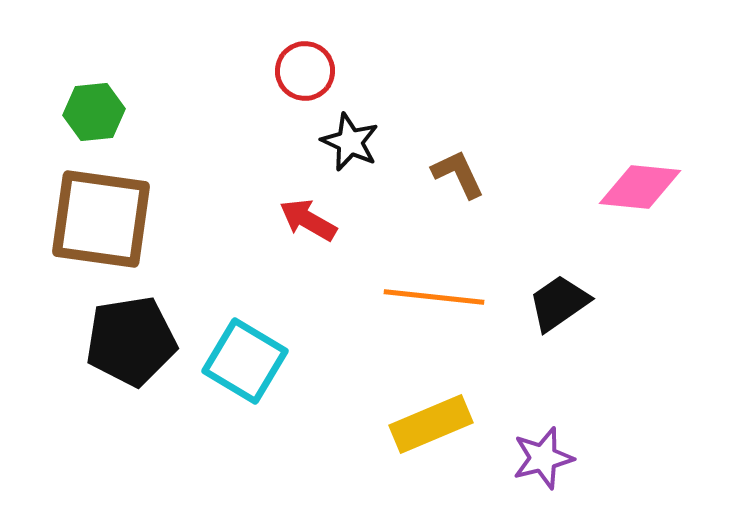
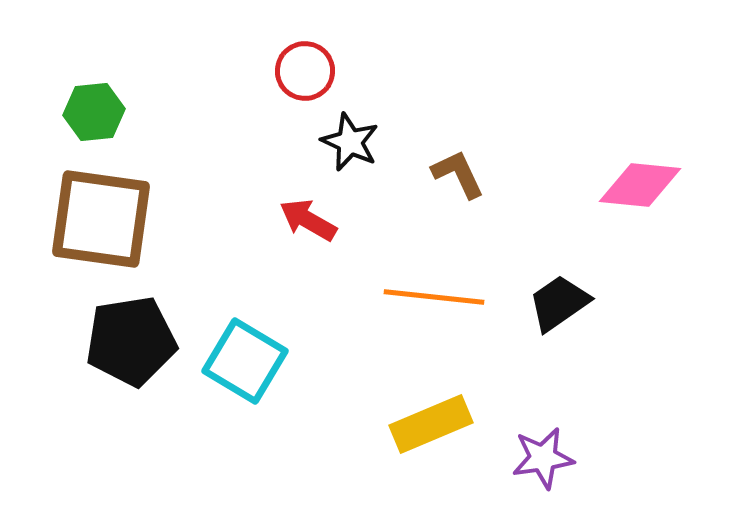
pink diamond: moved 2 px up
purple star: rotated 6 degrees clockwise
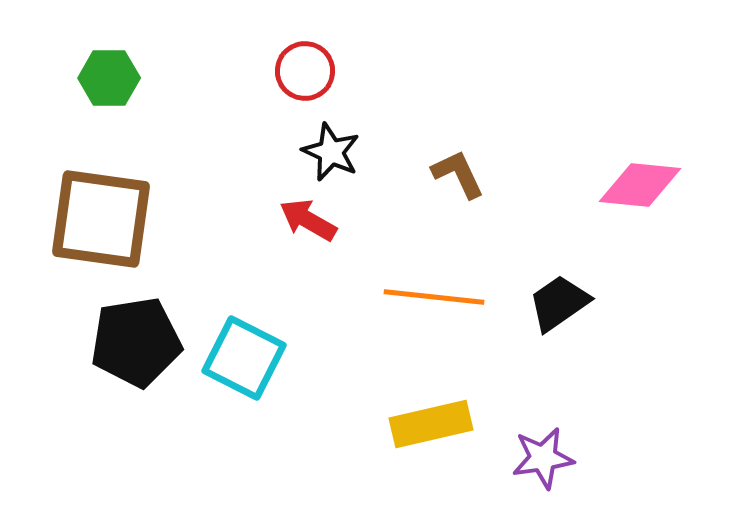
green hexagon: moved 15 px right, 34 px up; rotated 6 degrees clockwise
black star: moved 19 px left, 10 px down
black pentagon: moved 5 px right, 1 px down
cyan square: moved 1 px left, 3 px up; rotated 4 degrees counterclockwise
yellow rectangle: rotated 10 degrees clockwise
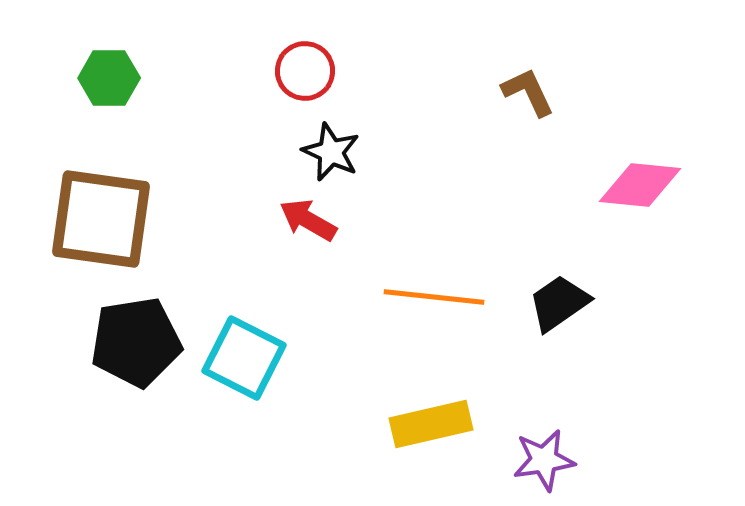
brown L-shape: moved 70 px right, 82 px up
purple star: moved 1 px right, 2 px down
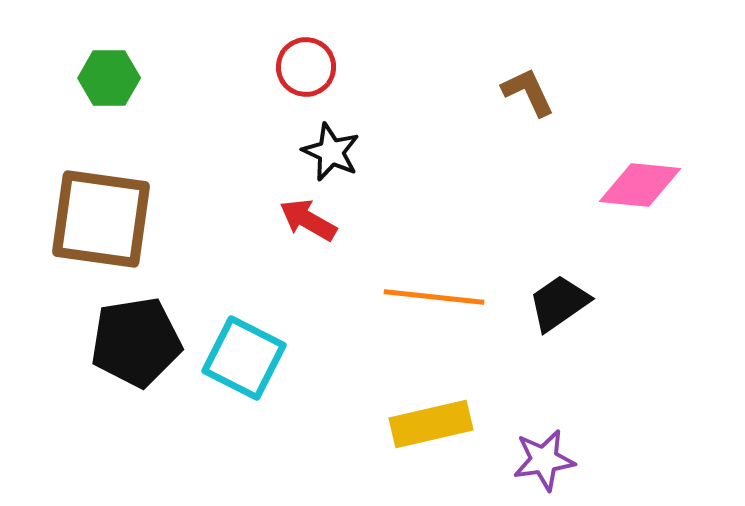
red circle: moved 1 px right, 4 px up
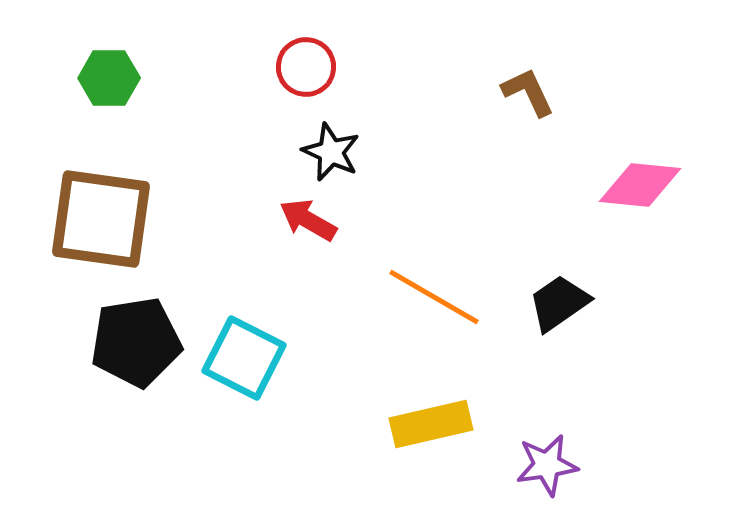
orange line: rotated 24 degrees clockwise
purple star: moved 3 px right, 5 px down
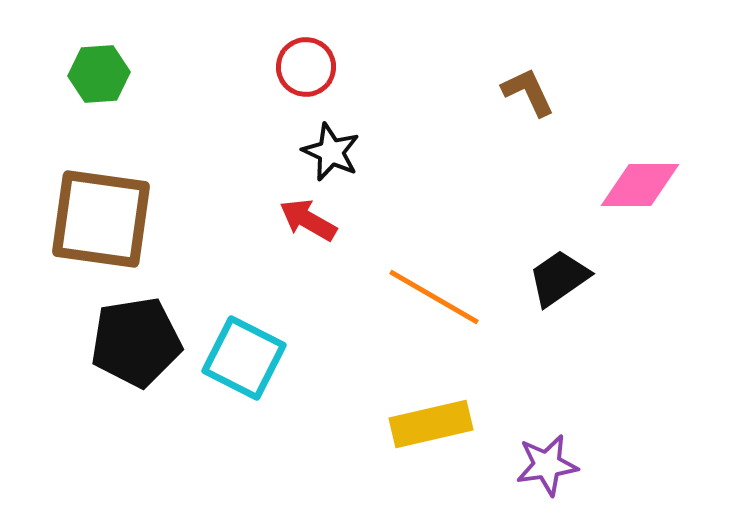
green hexagon: moved 10 px left, 4 px up; rotated 4 degrees counterclockwise
pink diamond: rotated 6 degrees counterclockwise
black trapezoid: moved 25 px up
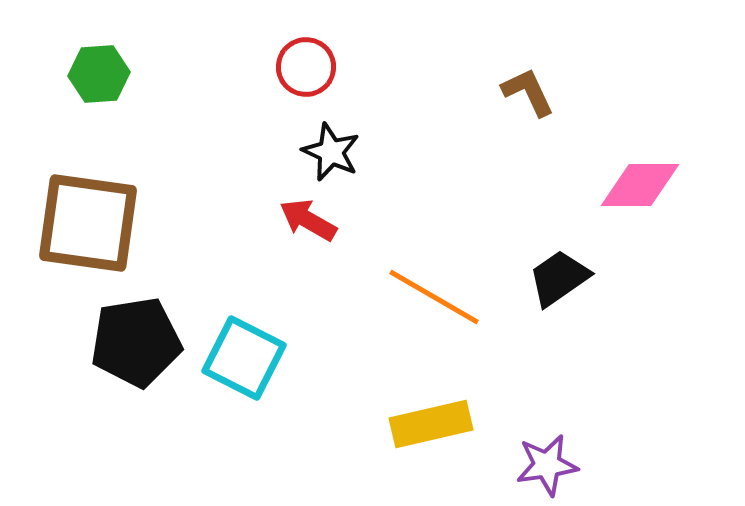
brown square: moved 13 px left, 4 px down
